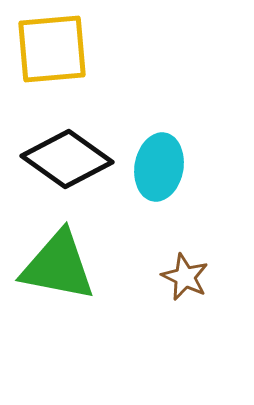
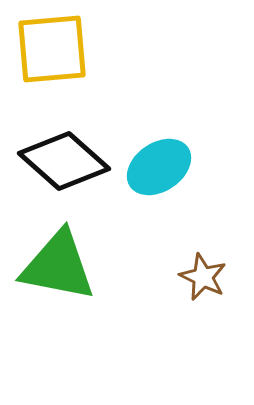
black diamond: moved 3 px left, 2 px down; rotated 6 degrees clockwise
cyan ellipse: rotated 46 degrees clockwise
brown star: moved 18 px right
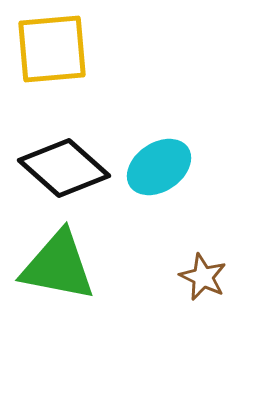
black diamond: moved 7 px down
